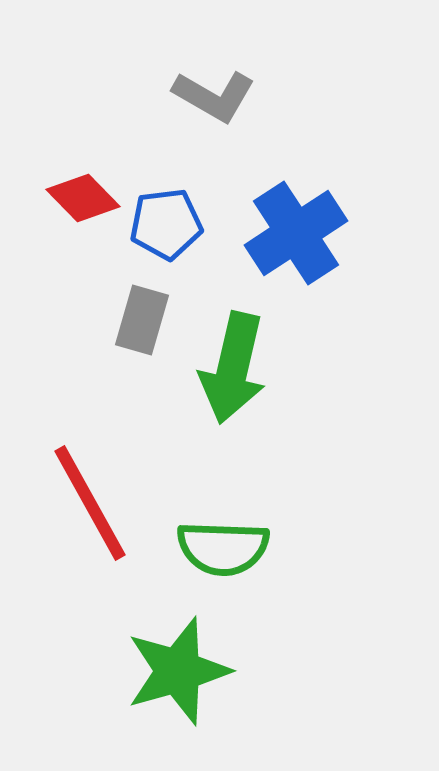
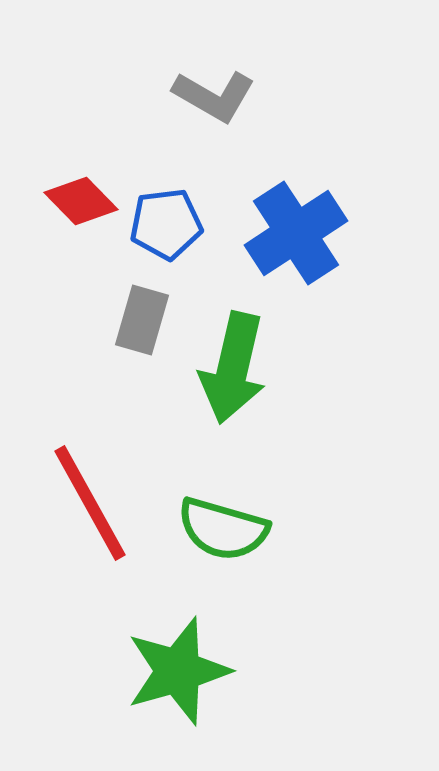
red diamond: moved 2 px left, 3 px down
green semicircle: moved 19 px up; rotated 14 degrees clockwise
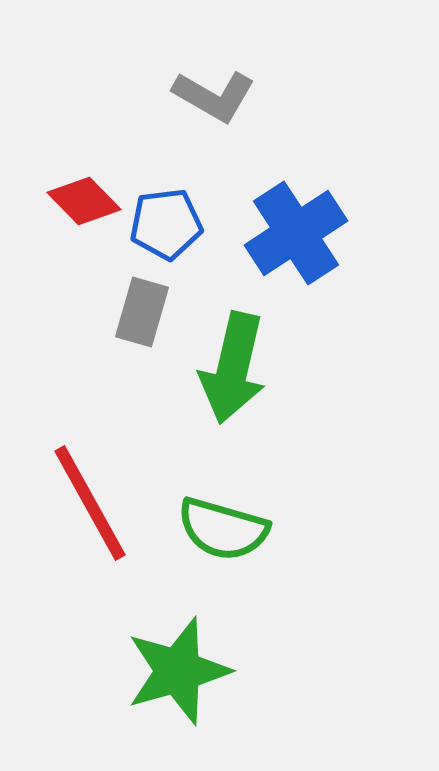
red diamond: moved 3 px right
gray rectangle: moved 8 px up
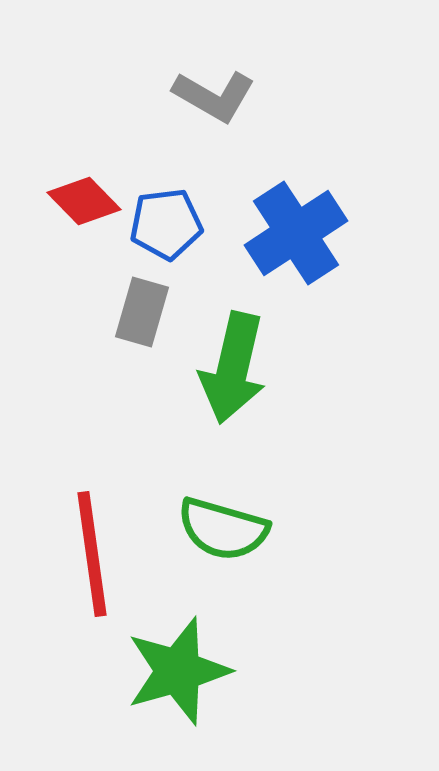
red line: moved 2 px right, 51 px down; rotated 21 degrees clockwise
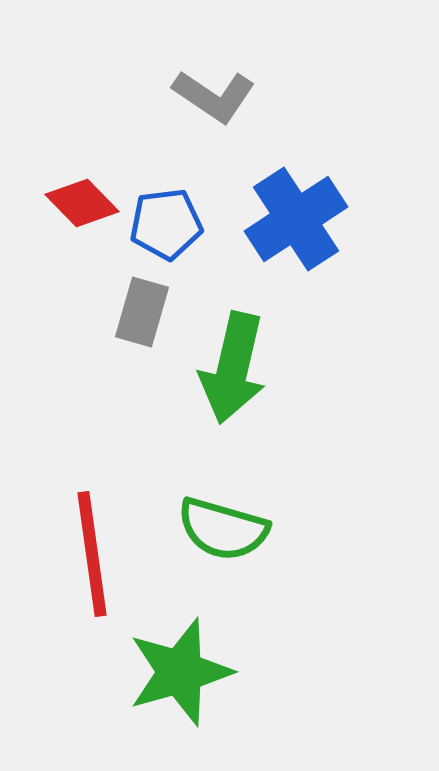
gray L-shape: rotated 4 degrees clockwise
red diamond: moved 2 px left, 2 px down
blue cross: moved 14 px up
green star: moved 2 px right, 1 px down
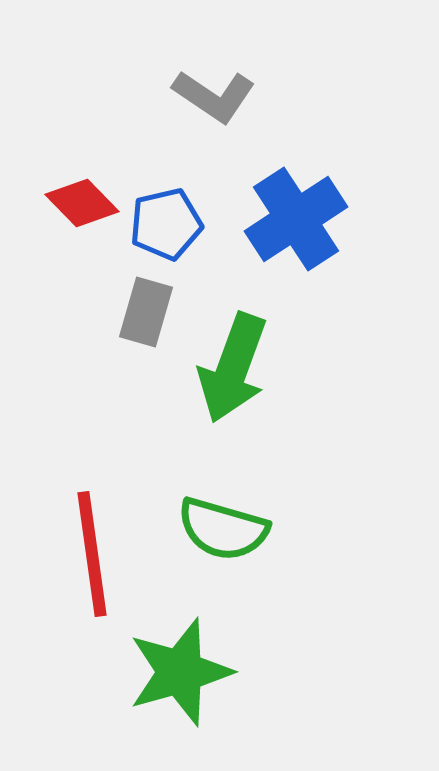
blue pentagon: rotated 6 degrees counterclockwise
gray rectangle: moved 4 px right
green arrow: rotated 7 degrees clockwise
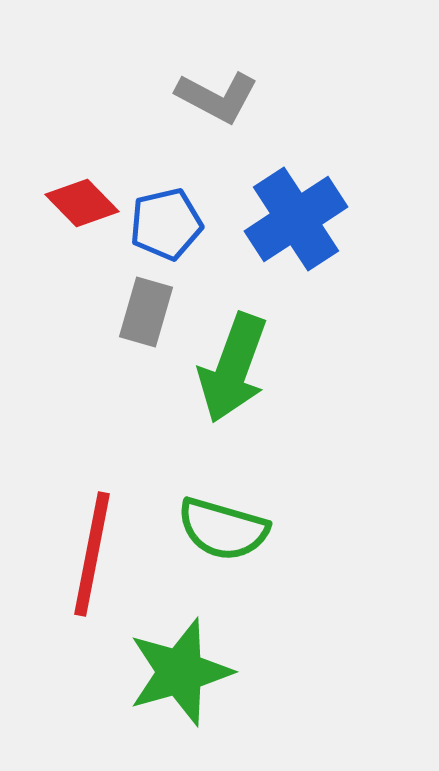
gray L-shape: moved 3 px right, 1 px down; rotated 6 degrees counterclockwise
red line: rotated 19 degrees clockwise
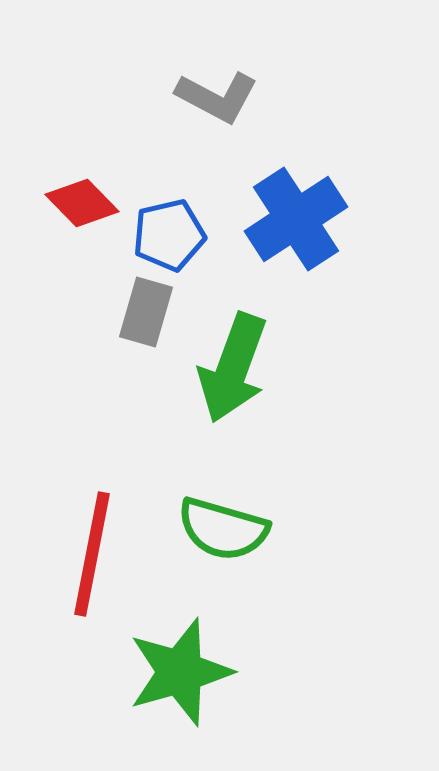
blue pentagon: moved 3 px right, 11 px down
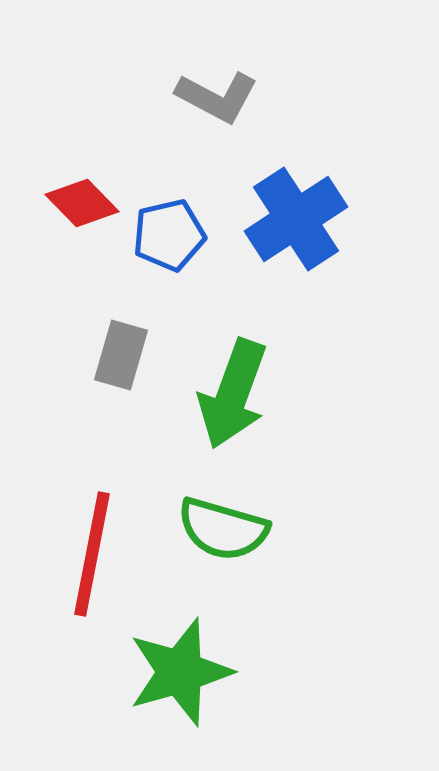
gray rectangle: moved 25 px left, 43 px down
green arrow: moved 26 px down
